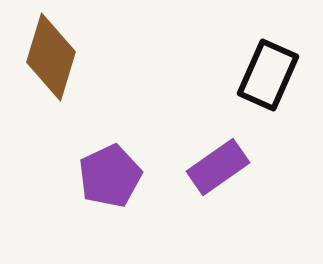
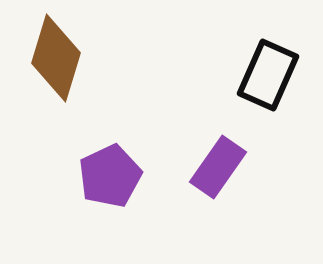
brown diamond: moved 5 px right, 1 px down
purple rectangle: rotated 20 degrees counterclockwise
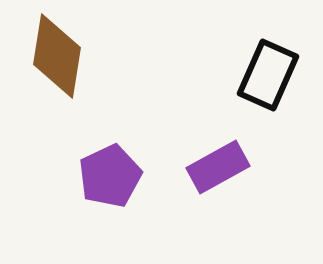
brown diamond: moved 1 px right, 2 px up; rotated 8 degrees counterclockwise
purple rectangle: rotated 26 degrees clockwise
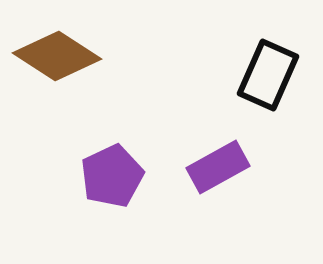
brown diamond: rotated 66 degrees counterclockwise
purple pentagon: moved 2 px right
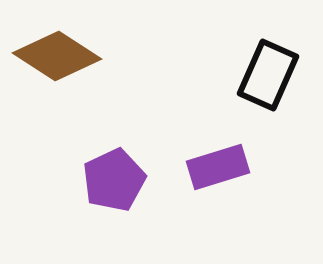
purple rectangle: rotated 12 degrees clockwise
purple pentagon: moved 2 px right, 4 px down
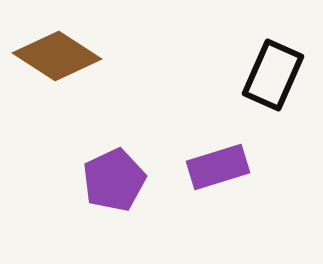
black rectangle: moved 5 px right
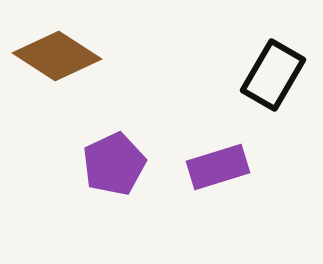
black rectangle: rotated 6 degrees clockwise
purple pentagon: moved 16 px up
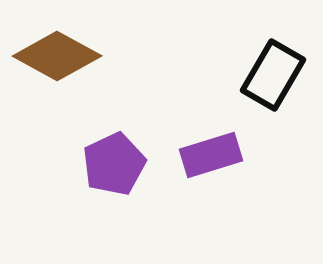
brown diamond: rotated 4 degrees counterclockwise
purple rectangle: moved 7 px left, 12 px up
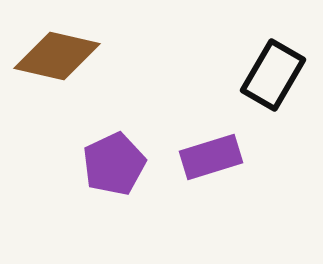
brown diamond: rotated 16 degrees counterclockwise
purple rectangle: moved 2 px down
